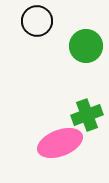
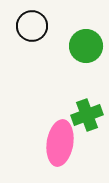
black circle: moved 5 px left, 5 px down
pink ellipse: rotated 60 degrees counterclockwise
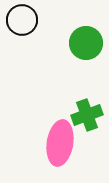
black circle: moved 10 px left, 6 px up
green circle: moved 3 px up
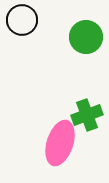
green circle: moved 6 px up
pink ellipse: rotated 9 degrees clockwise
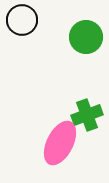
pink ellipse: rotated 9 degrees clockwise
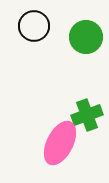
black circle: moved 12 px right, 6 px down
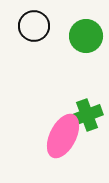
green circle: moved 1 px up
pink ellipse: moved 3 px right, 7 px up
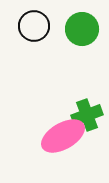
green circle: moved 4 px left, 7 px up
pink ellipse: rotated 33 degrees clockwise
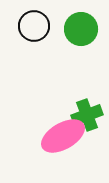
green circle: moved 1 px left
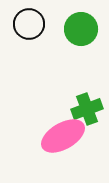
black circle: moved 5 px left, 2 px up
green cross: moved 6 px up
